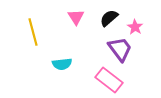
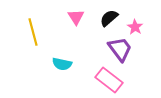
cyan semicircle: rotated 18 degrees clockwise
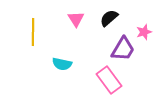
pink triangle: moved 2 px down
pink star: moved 9 px right, 5 px down; rotated 21 degrees clockwise
yellow line: rotated 16 degrees clockwise
purple trapezoid: moved 3 px right; rotated 68 degrees clockwise
pink rectangle: rotated 16 degrees clockwise
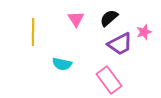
purple trapezoid: moved 3 px left, 5 px up; rotated 32 degrees clockwise
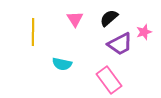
pink triangle: moved 1 px left
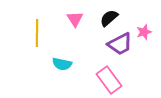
yellow line: moved 4 px right, 1 px down
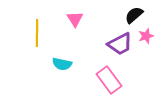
black semicircle: moved 25 px right, 3 px up
pink star: moved 2 px right, 4 px down
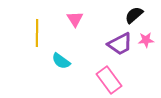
pink star: moved 4 px down; rotated 14 degrees clockwise
cyan semicircle: moved 1 px left, 3 px up; rotated 24 degrees clockwise
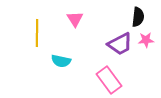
black semicircle: moved 4 px right, 2 px down; rotated 138 degrees clockwise
cyan semicircle: rotated 24 degrees counterclockwise
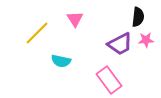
yellow line: rotated 44 degrees clockwise
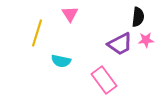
pink triangle: moved 5 px left, 5 px up
yellow line: rotated 28 degrees counterclockwise
pink rectangle: moved 5 px left
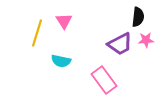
pink triangle: moved 6 px left, 7 px down
